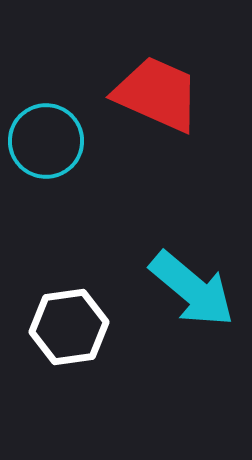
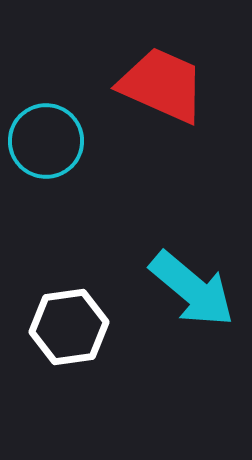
red trapezoid: moved 5 px right, 9 px up
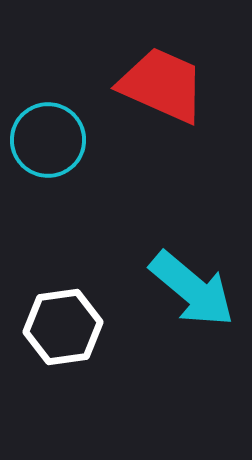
cyan circle: moved 2 px right, 1 px up
white hexagon: moved 6 px left
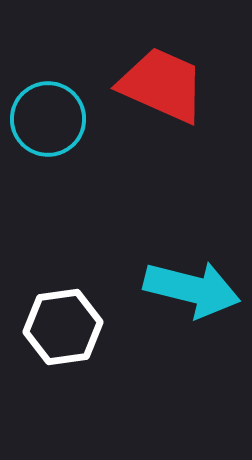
cyan circle: moved 21 px up
cyan arrow: rotated 26 degrees counterclockwise
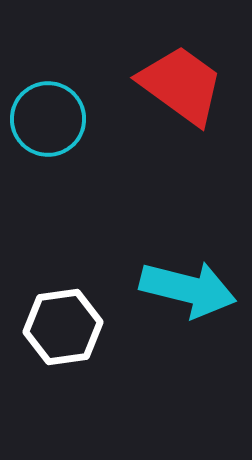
red trapezoid: moved 19 px right; rotated 12 degrees clockwise
cyan arrow: moved 4 px left
